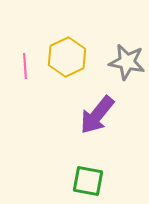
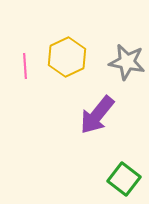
green square: moved 36 px right, 2 px up; rotated 28 degrees clockwise
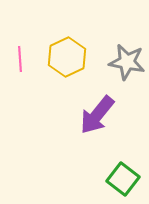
pink line: moved 5 px left, 7 px up
green square: moved 1 px left
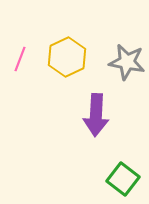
pink line: rotated 25 degrees clockwise
purple arrow: moved 1 px left; rotated 36 degrees counterclockwise
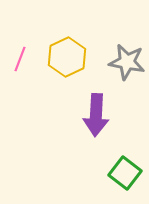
green square: moved 2 px right, 6 px up
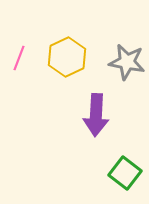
pink line: moved 1 px left, 1 px up
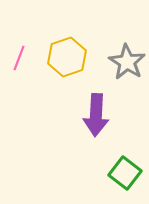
yellow hexagon: rotated 6 degrees clockwise
gray star: rotated 21 degrees clockwise
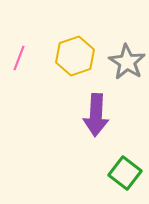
yellow hexagon: moved 8 px right, 1 px up
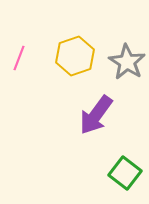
purple arrow: rotated 33 degrees clockwise
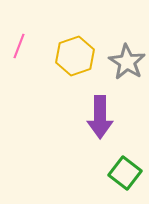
pink line: moved 12 px up
purple arrow: moved 4 px right, 2 px down; rotated 36 degrees counterclockwise
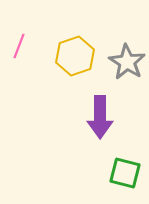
green square: rotated 24 degrees counterclockwise
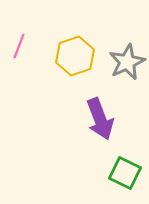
gray star: rotated 15 degrees clockwise
purple arrow: moved 2 px down; rotated 21 degrees counterclockwise
green square: rotated 12 degrees clockwise
